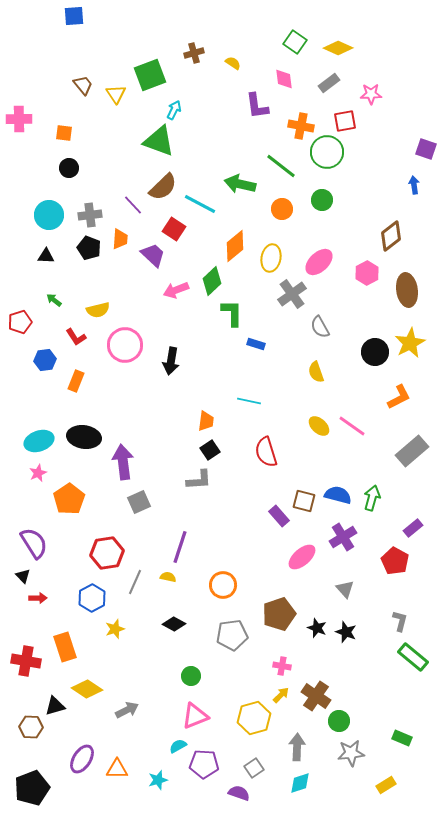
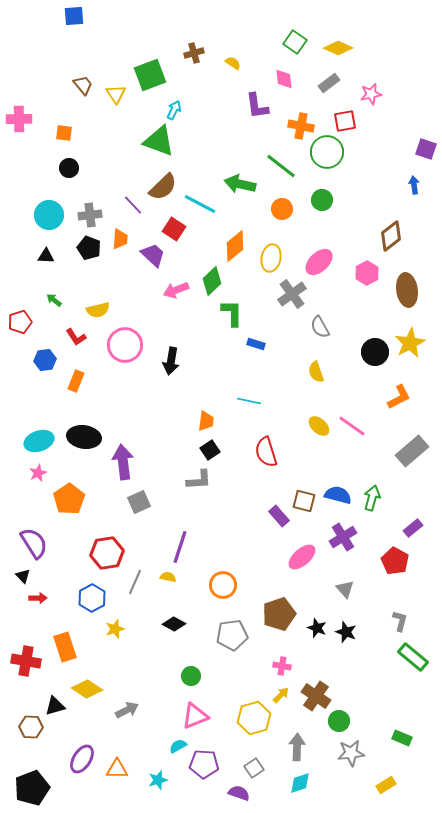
pink star at (371, 94): rotated 10 degrees counterclockwise
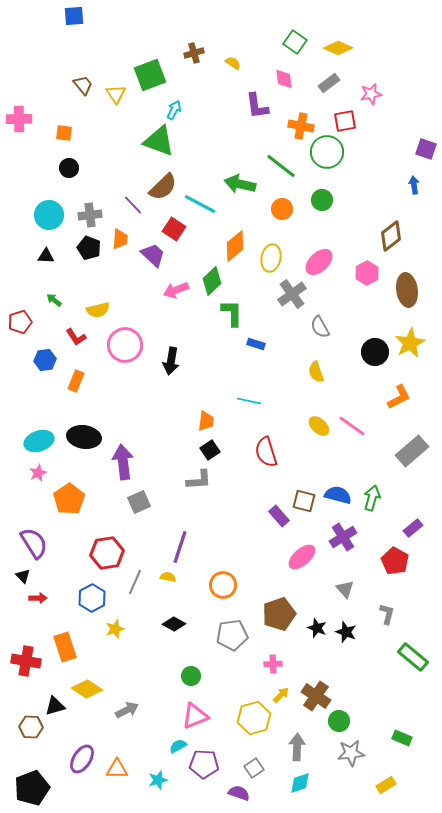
gray L-shape at (400, 621): moved 13 px left, 7 px up
pink cross at (282, 666): moved 9 px left, 2 px up; rotated 12 degrees counterclockwise
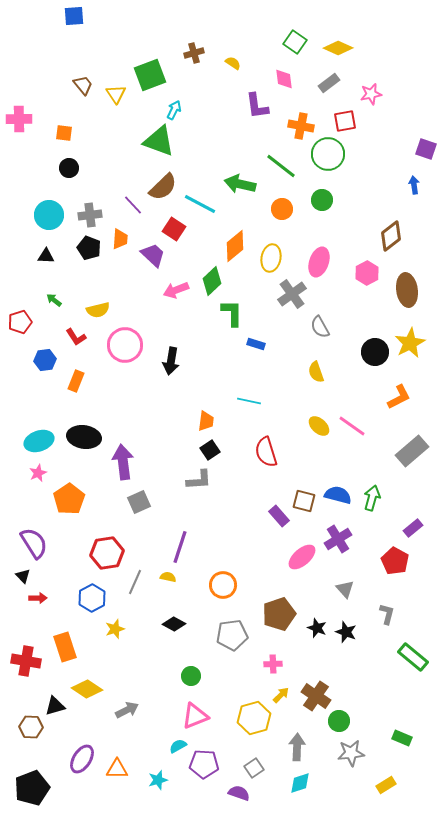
green circle at (327, 152): moved 1 px right, 2 px down
pink ellipse at (319, 262): rotated 28 degrees counterclockwise
purple cross at (343, 537): moved 5 px left, 2 px down
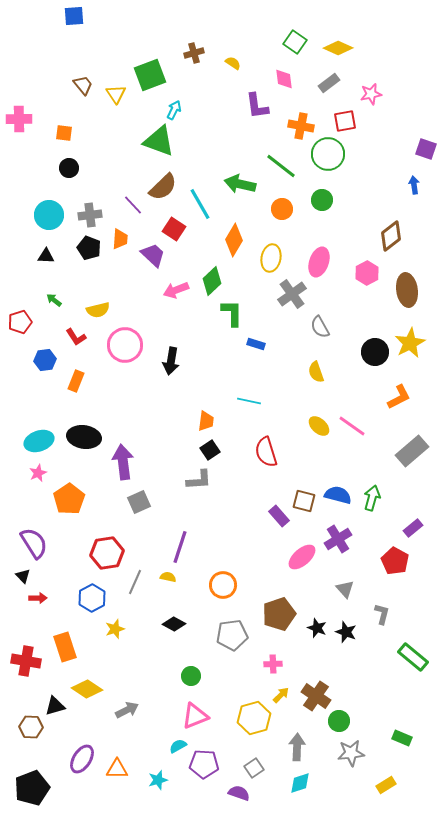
cyan line at (200, 204): rotated 32 degrees clockwise
orange diamond at (235, 246): moved 1 px left, 6 px up; rotated 20 degrees counterclockwise
gray L-shape at (387, 614): moved 5 px left
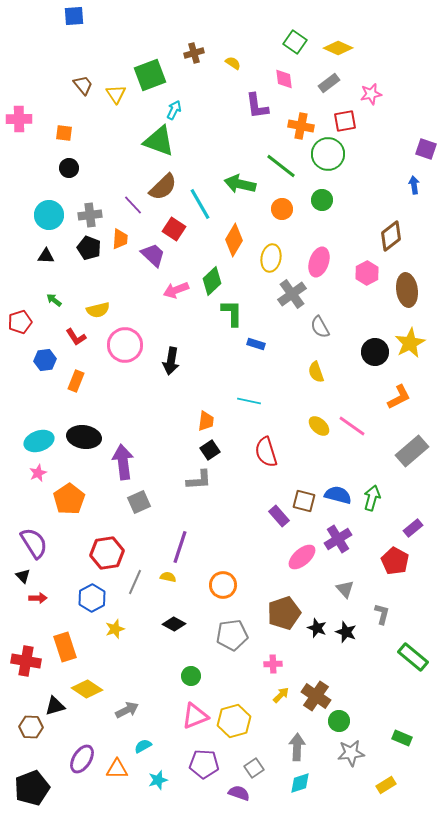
brown pentagon at (279, 614): moved 5 px right, 1 px up
yellow hexagon at (254, 718): moved 20 px left, 3 px down
cyan semicircle at (178, 746): moved 35 px left
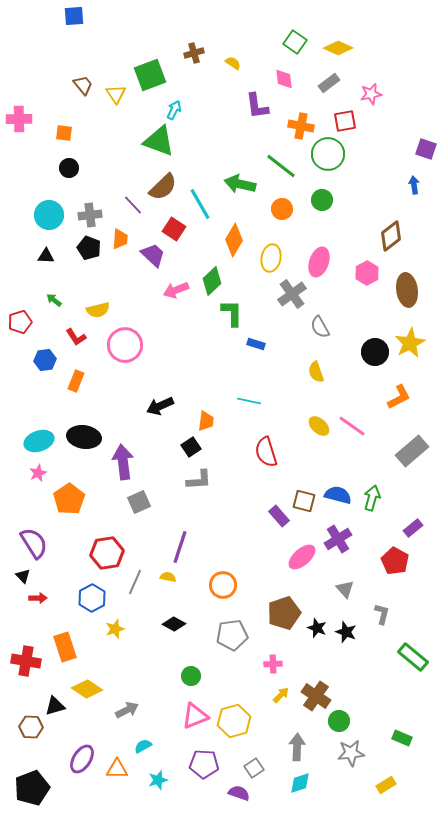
black arrow at (171, 361): moved 11 px left, 45 px down; rotated 56 degrees clockwise
black square at (210, 450): moved 19 px left, 3 px up
